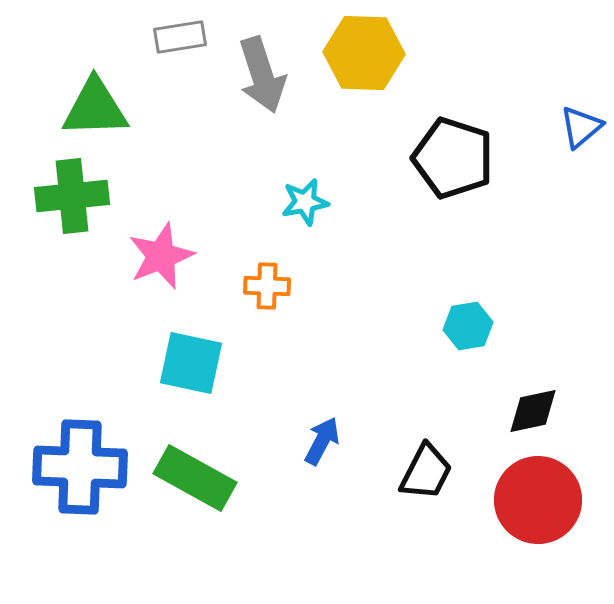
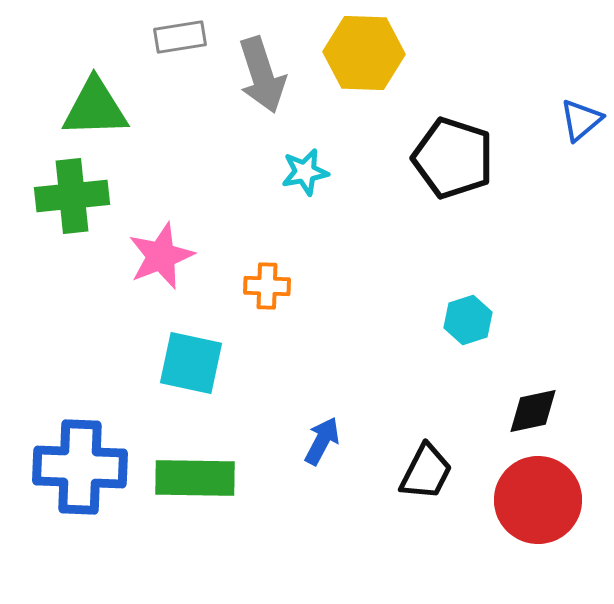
blue triangle: moved 7 px up
cyan star: moved 30 px up
cyan hexagon: moved 6 px up; rotated 9 degrees counterclockwise
green rectangle: rotated 28 degrees counterclockwise
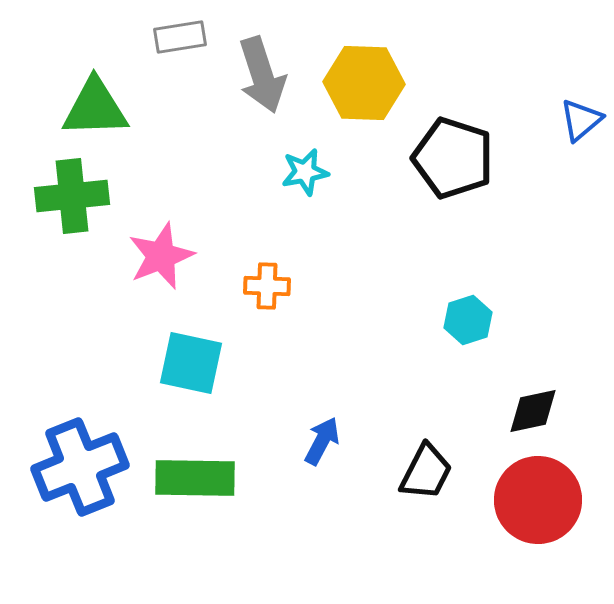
yellow hexagon: moved 30 px down
blue cross: rotated 24 degrees counterclockwise
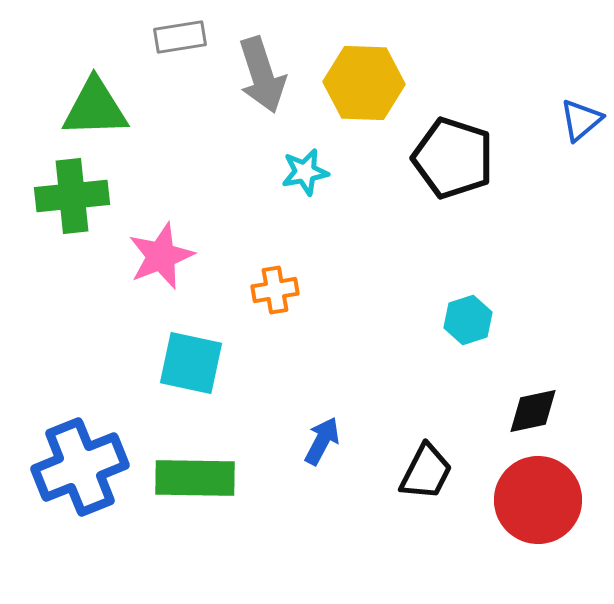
orange cross: moved 8 px right, 4 px down; rotated 12 degrees counterclockwise
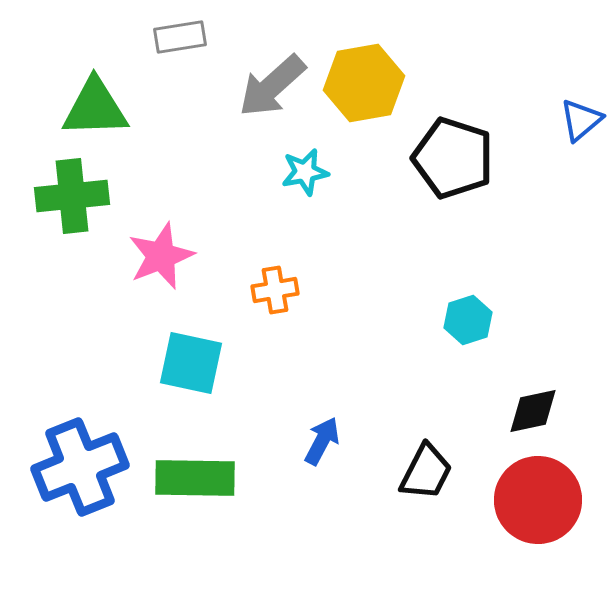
gray arrow: moved 10 px right, 11 px down; rotated 66 degrees clockwise
yellow hexagon: rotated 12 degrees counterclockwise
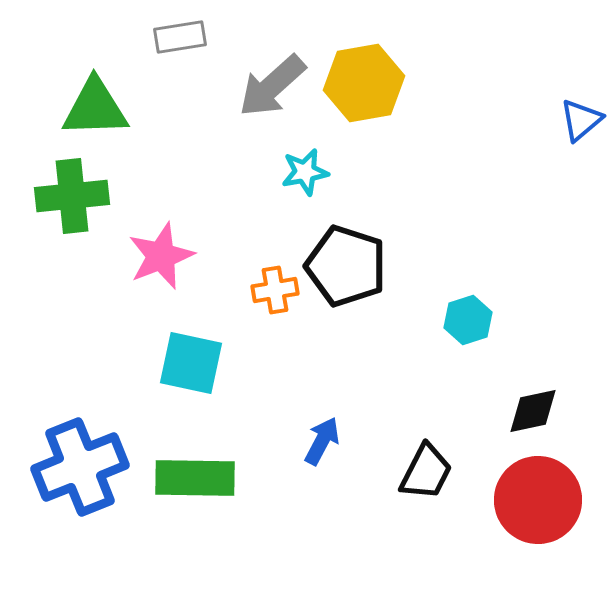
black pentagon: moved 107 px left, 108 px down
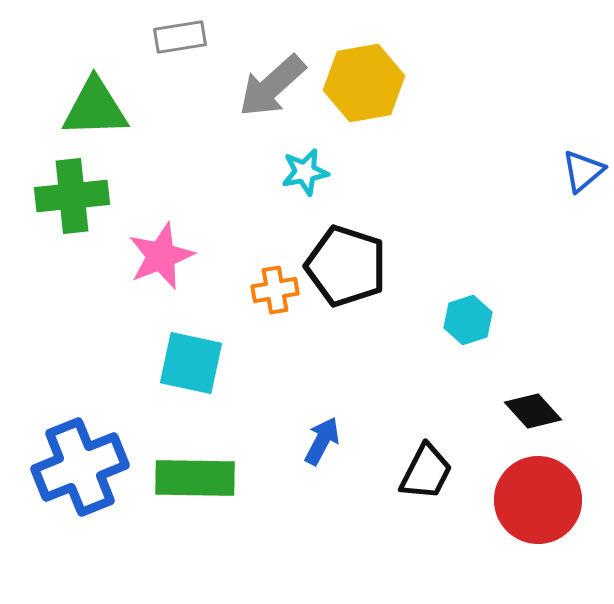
blue triangle: moved 2 px right, 51 px down
black diamond: rotated 60 degrees clockwise
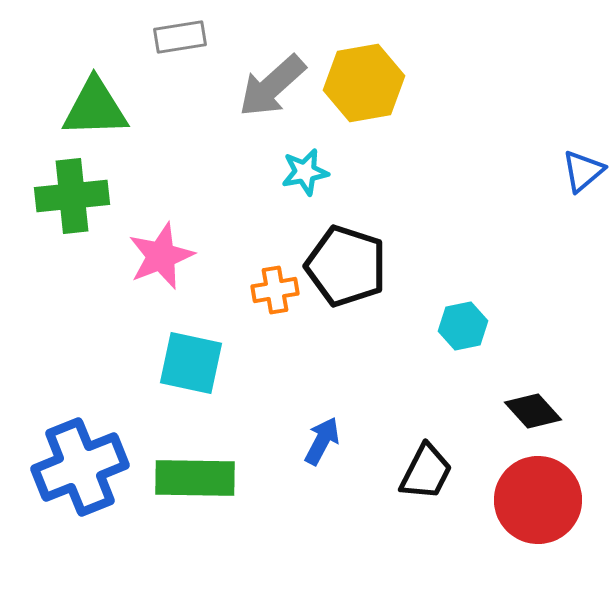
cyan hexagon: moved 5 px left, 6 px down; rotated 6 degrees clockwise
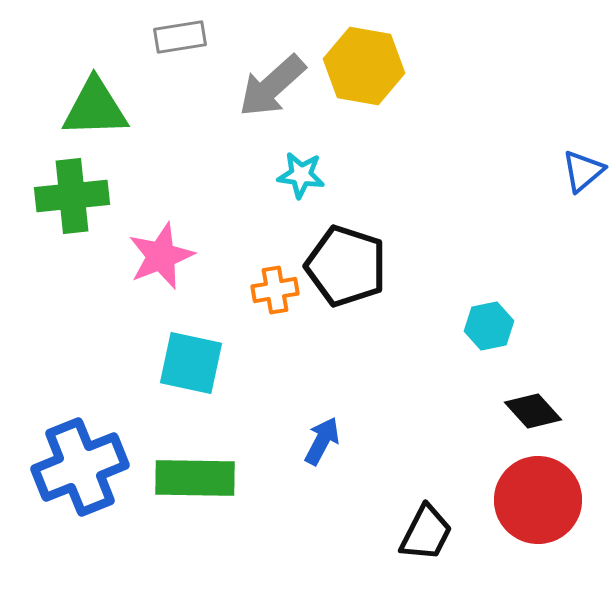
yellow hexagon: moved 17 px up; rotated 20 degrees clockwise
cyan star: moved 4 px left, 3 px down; rotated 18 degrees clockwise
cyan hexagon: moved 26 px right
black trapezoid: moved 61 px down
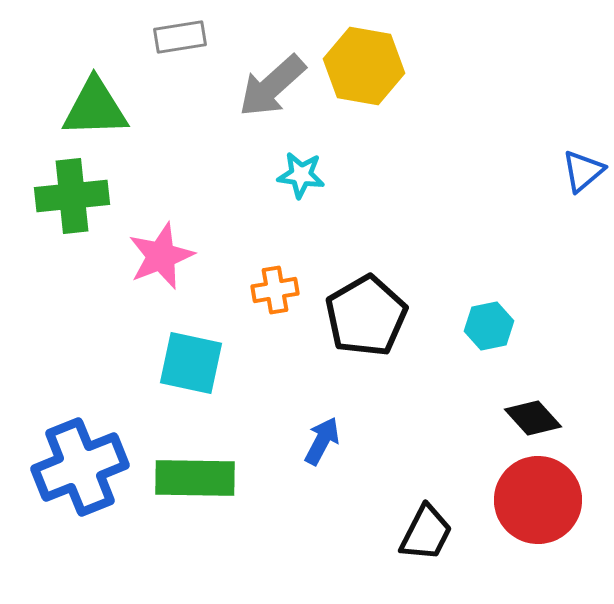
black pentagon: moved 20 px right, 50 px down; rotated 24 degrees clockwise
black diamond: moved 7 px down
